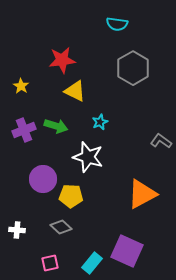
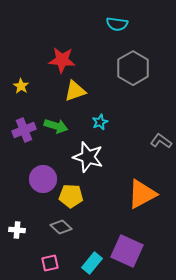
red star: rotated 12 degrees clockwise
yellow triangle: rotated 45 degrees counterclockwise
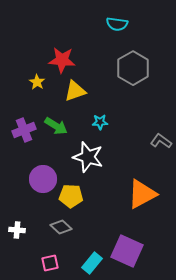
yellow star: moved 16 px right, 4 px up
cyan star: rotated 21 degrees clockwise
green arrow: rotated 15 degrees clockwise
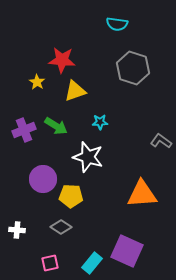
gray hexagon: rotated 12 degrees counterclockwise
orange triangle: rotated 24 degrees clockwise
gray diamond: rotated 10 degrees counterclockwise
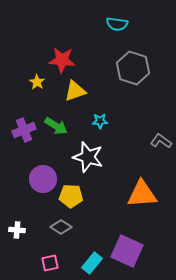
cyan star: moved 1 px up
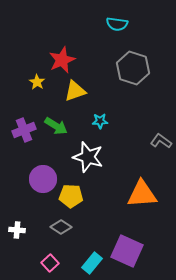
red star: rotated 28 degrees counterclockwise
pink square: rotated 30 degrees counterclockwise
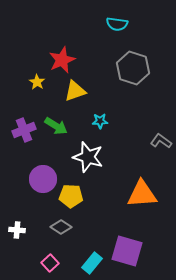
purple square: rotated 8 degrees counterclockwise
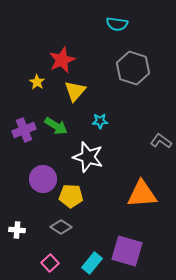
yellow triangle: rotated 30 degrees counterclockwise
